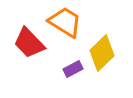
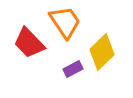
orange trapezoid: rotated 24 degrees clockwise
yellow diamond: moved 1 px up
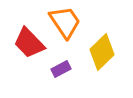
purple rectangle: moved 12 px left
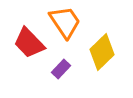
purple rectangle: rotated 18 degrees counterclockwise
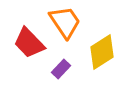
yellow diamond: rotated 12 degrees clockwise
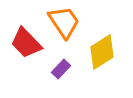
orange trapezoid: moved 1 px left
red trapezoid: moved 3 px left
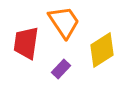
red trapezoid: rotated 52 degrees clockwise
yellow diamond: moved 2 px up
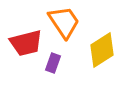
red trapezoid: rotated 112 degrees counterclockwise
purple rectangle: moved 8 px left, 6 px up; rotated 24 degrees counterclockwise
